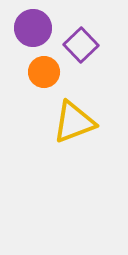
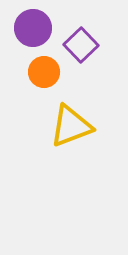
yellow triangle: moved 3 px left, 4 px down
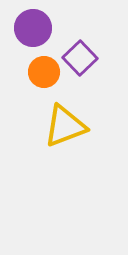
purple square: moved 1 px left, 13 px down
yellow triangle: moved 6 px left
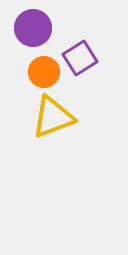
purple square: rotated 12 degrees clockwise
yellow triangle: moved 12 px left, 9 px up
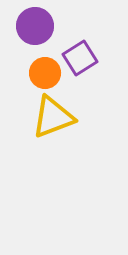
purple circle: moved 2 px right, 2 px up
orange circle: moved 1 px right, 1 px down
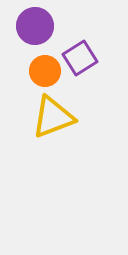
orange circle: moved 2 px up
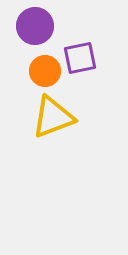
purple square: rotated 20 degrees clockwise
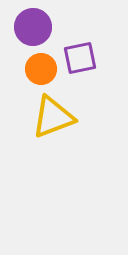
purple circle: moved 2 px left, 1 px down
orange circle: moved 4 px left, 2 px up
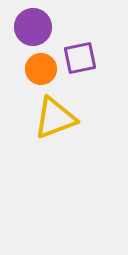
yellow triangle: moved 2 px right, 1 px down
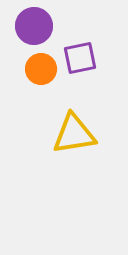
purple circle: moved 1 px right, 1 px up
yellow triangle: moved 19 px right, 16 px down; rotated 12 degrees clockwise
